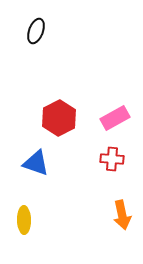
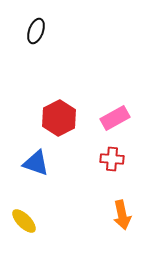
yellow ellipse: moved 1 px down; rotated 44 degrees counterclockwise
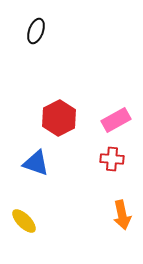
pink rectangle: moved 1 px right, 2 px down
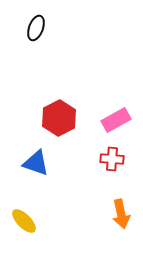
black ellipse: moved 3 px up
orange arrow: moved 1 px left, 1 px up
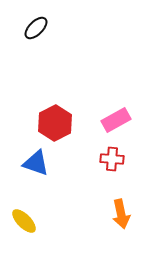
black ellipse: rotated 25 degrees clockwise
red hexagon: moved 4 px left, 5 px down
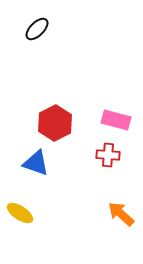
black ellipse: moved 1 px right, 1 px down
pink rectangle: rotated 44 degrees clockwise
red cross: moved 4 px left, 4 px up
orange arrow: rotated 144 degrees clockwise
yellow ellipse: moved 4 px left, 8 px up; rotated 12 degrees counterclockwise
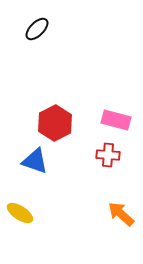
blue triangle: moved 1 px left, 2 px up
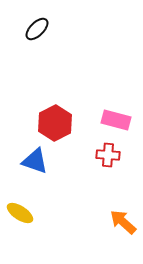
orange arrow: moved 2 px right, 8 px down
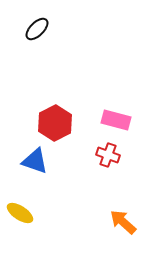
red cross: rotated 15 degrees clockwise
